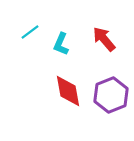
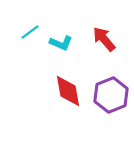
cyan L-shape: moved 1 px up; rotated 90 degrees counterclockwise
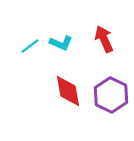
cyan line: moved 14 px down
red arrow: rotated 16 degrees clockwise
purple hexagon: rotated 12 degrees counterclockwise
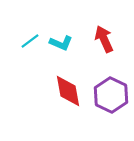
cyan line: moved 5 px up
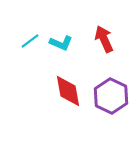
purple hexagon: moved 1 px down
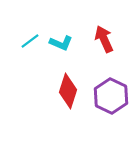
red diamond: rotated 28 degrees clockwise
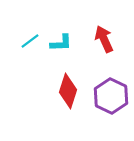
cyan L-shape: rotated 25 degrees counterclockwise
